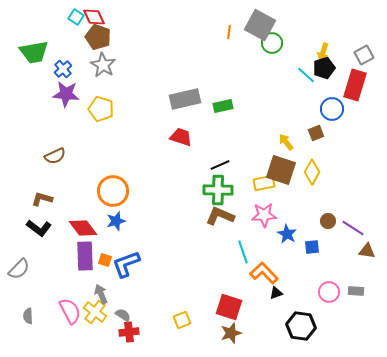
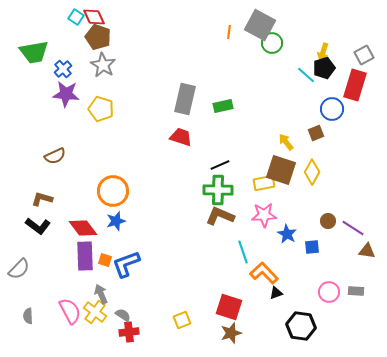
gray rectangle at (185, 99): rotated 64 degrees counterclockwise
black L-shape at (39, 228): moved 1 px left, 2 px up
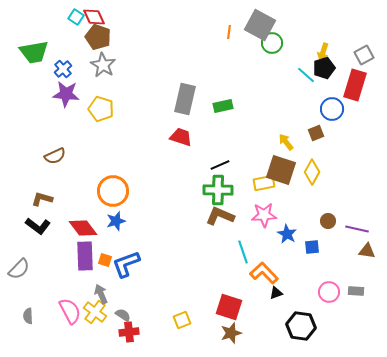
purple line at (353, 228): moved 4 px right, 1 px down; rotated 20 degrees counterclockwise
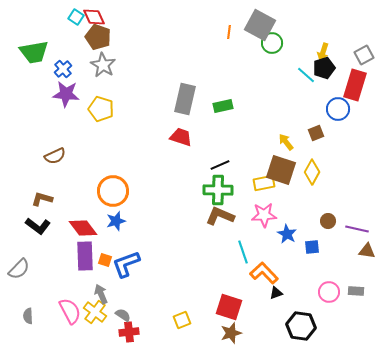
blue circle at (332, 109): moved 6 px right
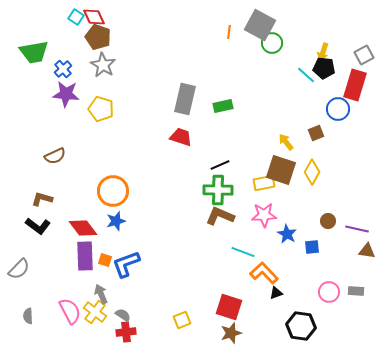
black pentagon at (324, 68): rotated 25 degrees clockwise
cyan line at (243, 252): rotated 50 degrees counterclockwise
red cross at (129, 332): moved 3 px left
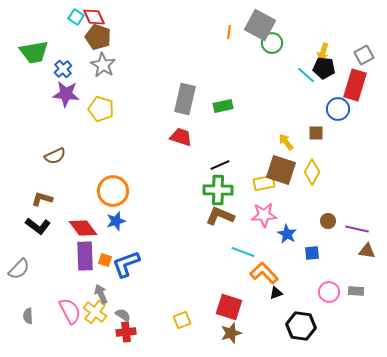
brown square at (316, 133): rotated 21 degrees clockwise
blue square at (312, 247): moved 6 px down
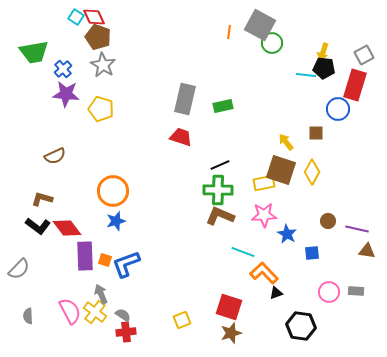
cyan line at (306, 75): rotated 36 degrees counterclockwise
red diamond at (83, 228): moved 16 px left
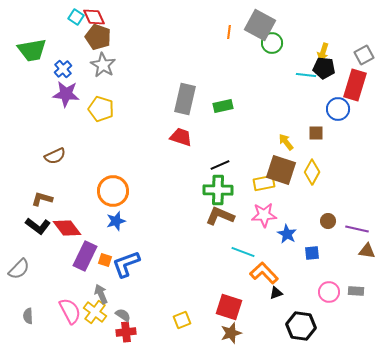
green trapezoid at (34, 52): moved 2 px left, 2 px up
purple rectangle at (85, 256): rotated 28 degrees clockwise
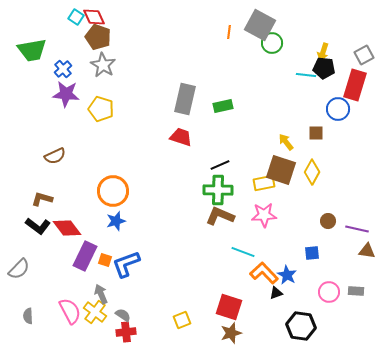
blue star at (287, 234): moved 41 px down
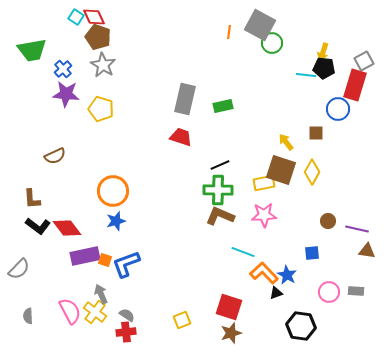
gray square at (364, 55): moved 6 px down
brown L-shape at (42, 199): moved 10 px left; rotated 110 degrees counterclockwise
purple rectangle at (85, 256): rotated 52 degrees clockwise
gray semicircle at (123, 315): moved 4 px right
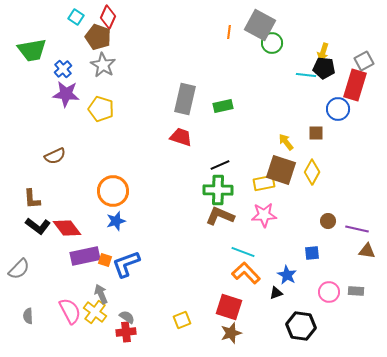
red diamond at (94, 17): moved 14 px right; rotated 50 degrees clockwise
orange L-shape at (264, 273): moved 18 px left
gray semicircle at (127, 315): moved 2 px down
